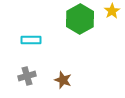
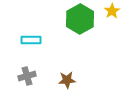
brown star: moved 4 px right; rotated 24 degrees counterclockwise
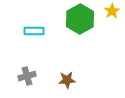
cyan rectangle: moved 3 px right, 9 px up
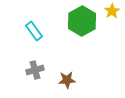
green hexagon: moved 2 px right, 2 px down
cyan rectangle: rotated 54 degrees clockwise
gray cross: moved 8 px right, 6 px up
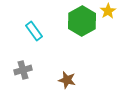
yellow star: moved 4 px left
gray cross: moved 12 px left
brown star: rotated 18 degrees clockwise
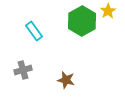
brown star: moved 1 px left
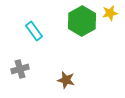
yellow star: moved 2 px right, 2 px down; rotated 21 degrees clockwise
gray cross: moved 3 px left, 1 px up
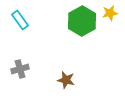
cyan rectangle: moved 14 px left, 11 px up
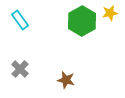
gray cross: rotated 30 degrees counterclockwise
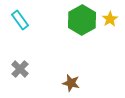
yellow star: moved 6 px down; rotated 21 degrees counterclockwise
green hexagon: moved 1 px up
brown star: moved 5 px right, 3 px down
